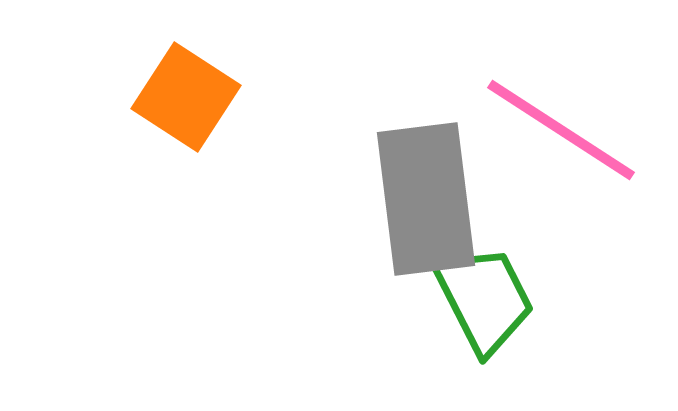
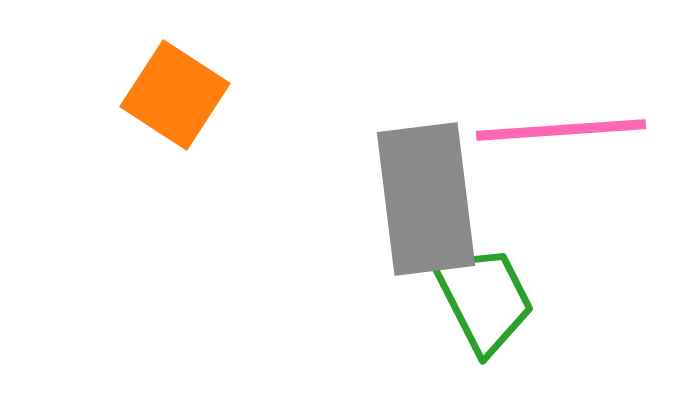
orange square: moved 11 px left, 2 px up
pink line: rotated 37 degrees counterclockwise
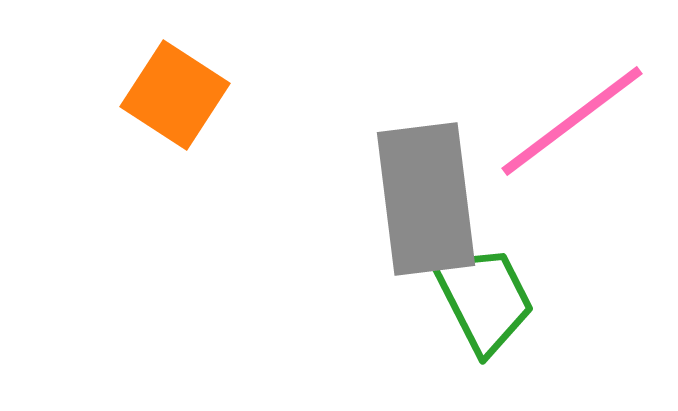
pink line: moved 11 px right, 9 px up; rotated 33 degrees counterclockwise
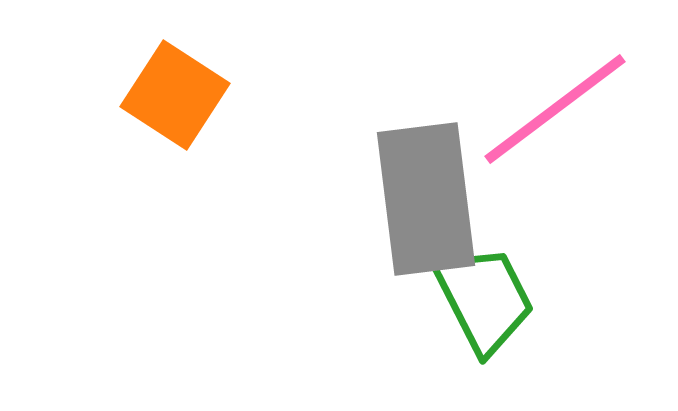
pink line: moved 17 px left, 12 px up
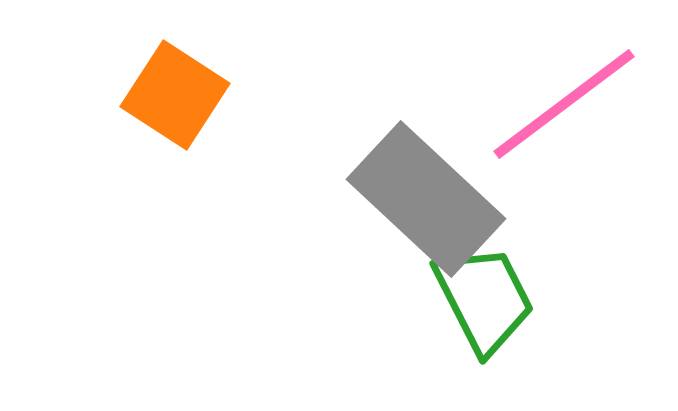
pink line: moved 9 px right, 5 px up
gray rectangle: rotated 40 degrees counterclockwise
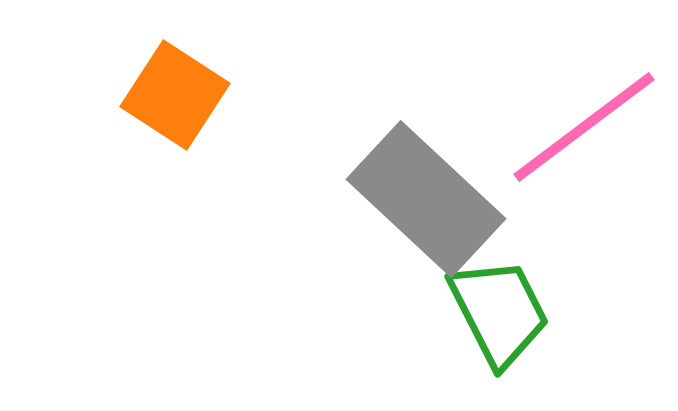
pink line: moved 20 px right, 23 px down
green trapezoid: moved 15 px right, 13 px down
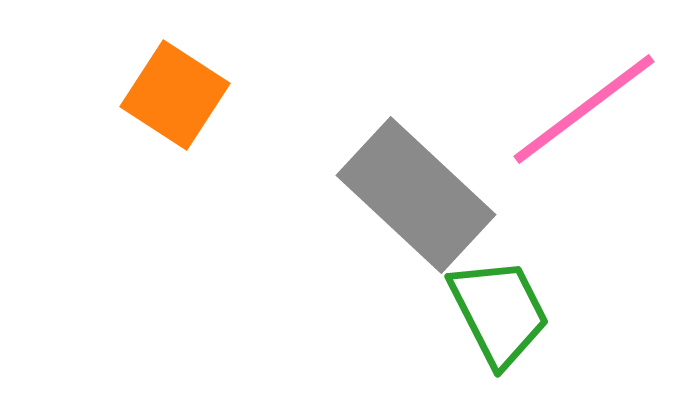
pink line: moved 18 px up
gray rectangle: moved 10 px left, 4 px up
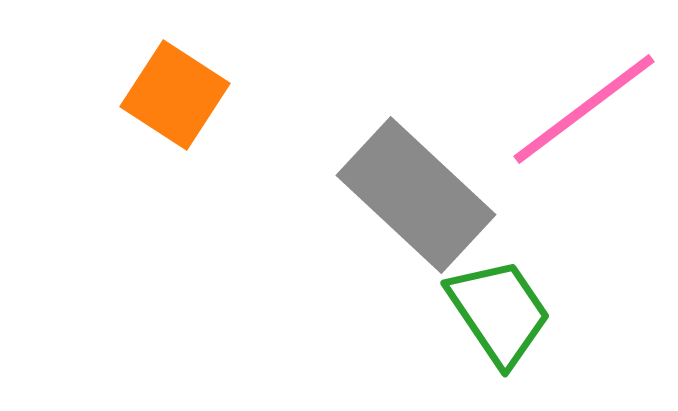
green trapezoid: rotated 7 degrees counterclockwise
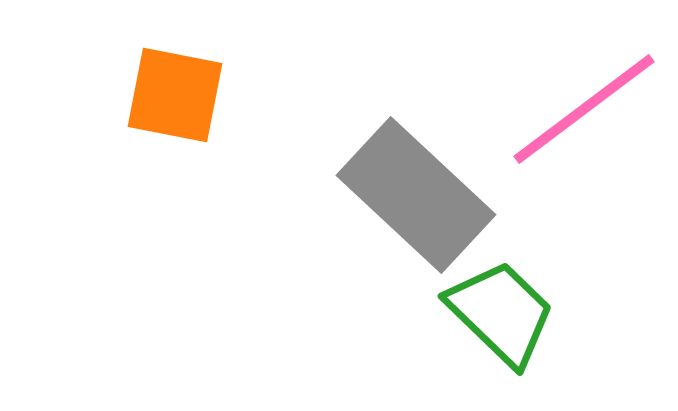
orange square: rotated 22 degrees counterclockwise
green trapezoid: moved 2 px right, 1 px down; rotated 12 degrees counterclockwise
